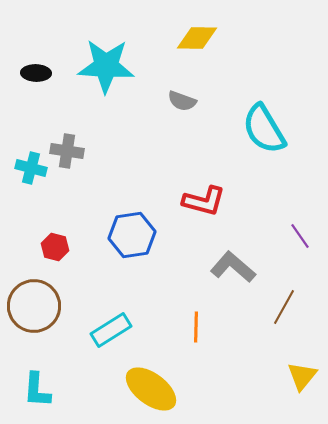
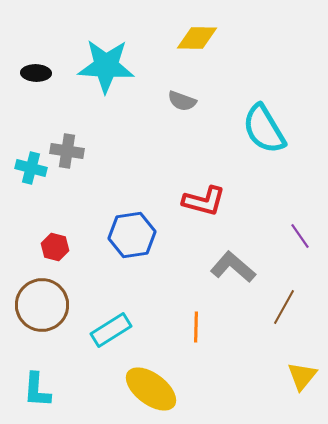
brown circle: moved 8 px right, 1 px up
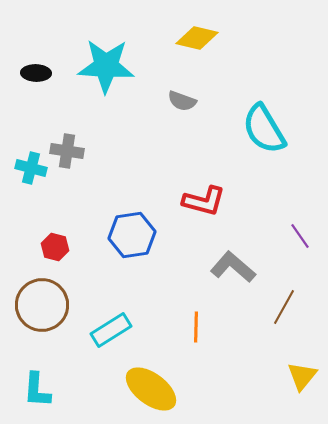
yellow diamond: rotated 12 degrees clockwise
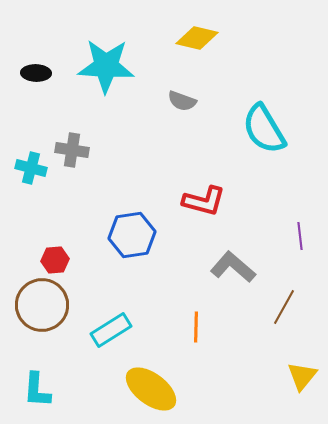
gray cross: moved 5 px right, 1 px up
purple line: rotated 28 degrees clockwise
red hexagon: moved 13 px down; rotated 20 degrees counterclockwise
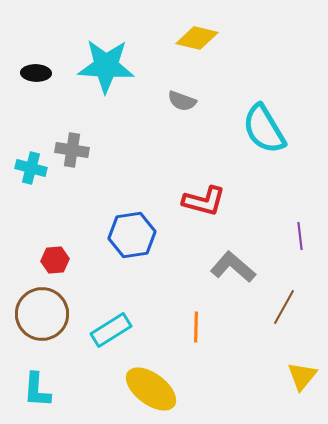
brown circle: moved 9 px down
